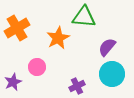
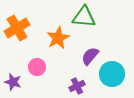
purple semicircle: moved 17 px left, 9 px down
purple star: rotated 30 degrees counterclockwise
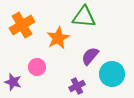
orange cross: moved 5 px right, 3 px up
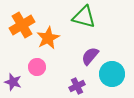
green triangle: rotated 10 degrees clockwise
orange star: moved 10 px left
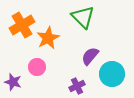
green triangle: moved 1 px left; rotated 30 degrees clockwise
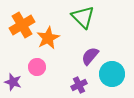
purple cross: moved 2 px right, 1 px up
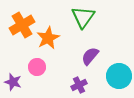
green triangle: rotated 20 degrees clockwise
cyan circle: moved 7 px right, 2 px down
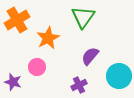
orange cross: moved 5 px left, 5 px up
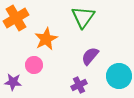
orange cross: moved 1 px left, 2 px up
orange star: moved 2 px left, 1 px down
pink circle: moved 3 px left, 2 px up
purple star: rotated 12 degrees counterclockwise
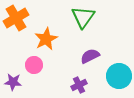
purple semicircle: rotated 24 degrees clockwise
